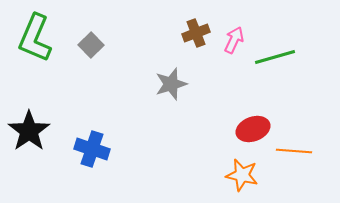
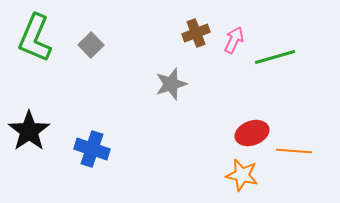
red ellipse: moved 1 px left, 4 px down
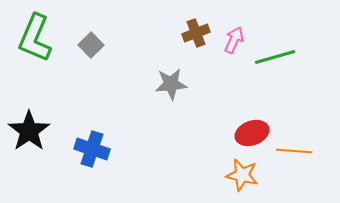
gray star: rotated 12 degrees clockwise
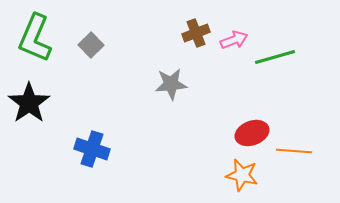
pink arrow: rotated 44 degrees clockwise
black star: moved 28 px up
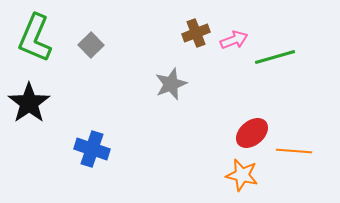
gray star: rotated 16 degrees counterclockwise
red ellipse: rotated 20 degrees counterclockwise
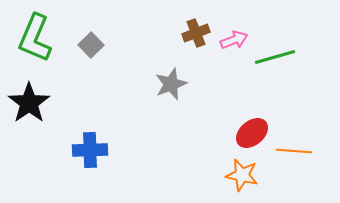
blue cross: moved 2 px left, 1 px down; rotated 20 degrees counterclockwise
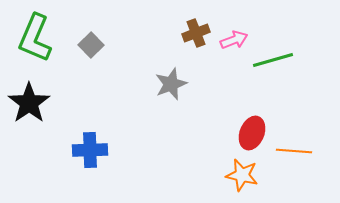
green line: moved 2 px left, 3 px down
red ellipse: rotated 28 degrees counterclockwise
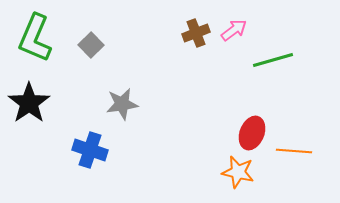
pink arrow: moved 10 px up; rotated 16 degrees counterclockwise
gray star: moved 49 px left, 20 px down; rotated 12 degrees clockwise
blue cross: rotated 20 degrees clockwise
orange star: moved 4 px left, 3 px up
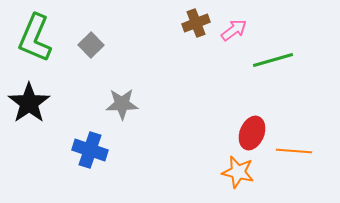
brown cross: moved 10 px up
gray star: rotated 8 degrees clockwise
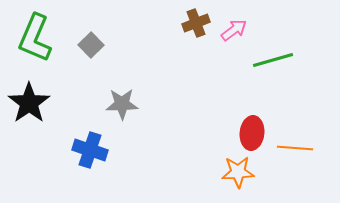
red ellipse: rotated 16 degrees counterclockwise
orange line: moved 1 px right, 3 px up
orange star: rotated 16 degrees counterclockwise
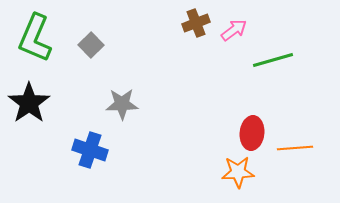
orange line: rotated 8 degrees counterclockwise
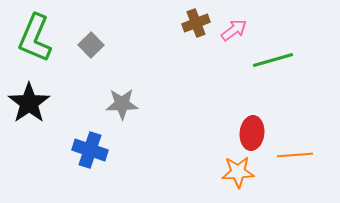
orange line: moved 7 px down
